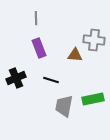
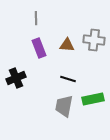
brown triangle: moved 8 px left, 10 px up
black line: moved 17 px right, 1 px up
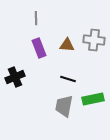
black cross: moved 1 px left, 1 px up
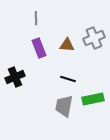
gray cross: moved 2 px up; rotated 30 degrees counterclockwise
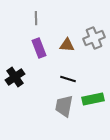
black cross: rotated 12 degrees counterclockwise
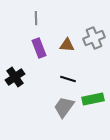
gray trapezoid: moved 1 px down; rotated 25 degrees clockwise
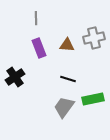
gray cross: rotated 10 degrees clockwise
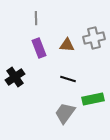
gray trapezoid: moved 1 px right, 6 px down
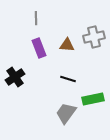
gray cross: moved 1 px up
gray trapezoid: moved 1 px right
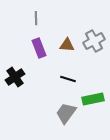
gray cross: moved 4 px down; rotated 15 degrees counterclockwise
